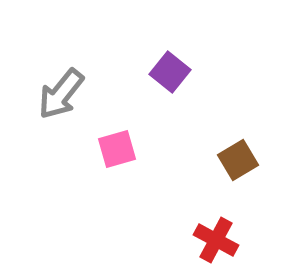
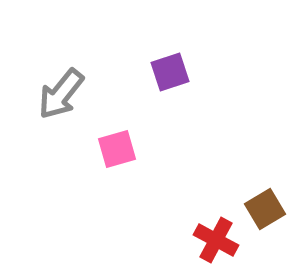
purple square: rotated 33 degrees clockwise
brown square: moved 27 px right, 49 px down
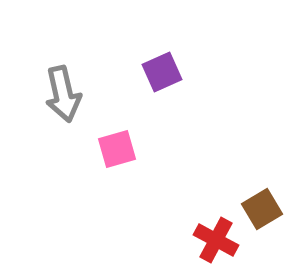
purple square: moved 8 px left; rotated 6 degrees counterclockwise
gray arrow: moved 2 px right; rotated 52 degrees counterclockwise
brown square: moved 3 px left
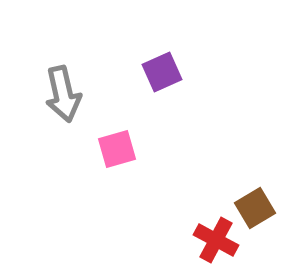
brown square: moved 7 px left, 1 px up
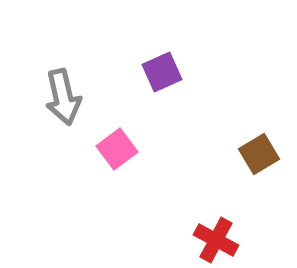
gray arrow: moved 3 px down
pink square: rotated 21 degrees counterclockwise
brown square: moved 4 px right, 54 px up
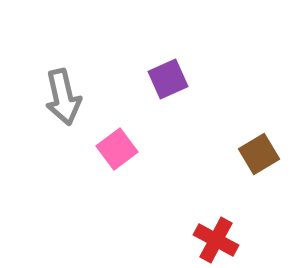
purple square: moved 6 px right, 7 px down
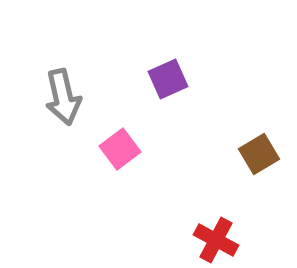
pink square: moved 3 px right
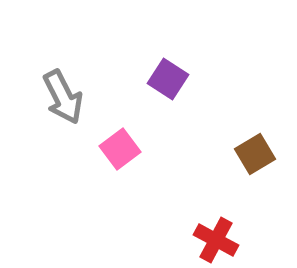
purple square: rotated 33 degrees counterclockwise
gray arrow: rotated 14 degrees counterclockwise
brown square: moved 4 px left
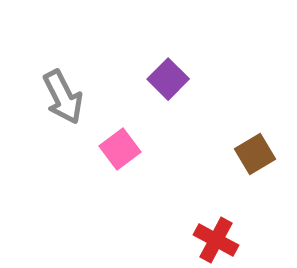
purple square: rotated 12 degrees clockwise
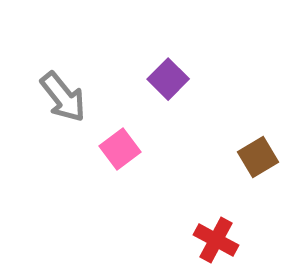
gray arrow: rotated 12 degrees counterclockwise
brown square: moved 3 px right, 3 px down
